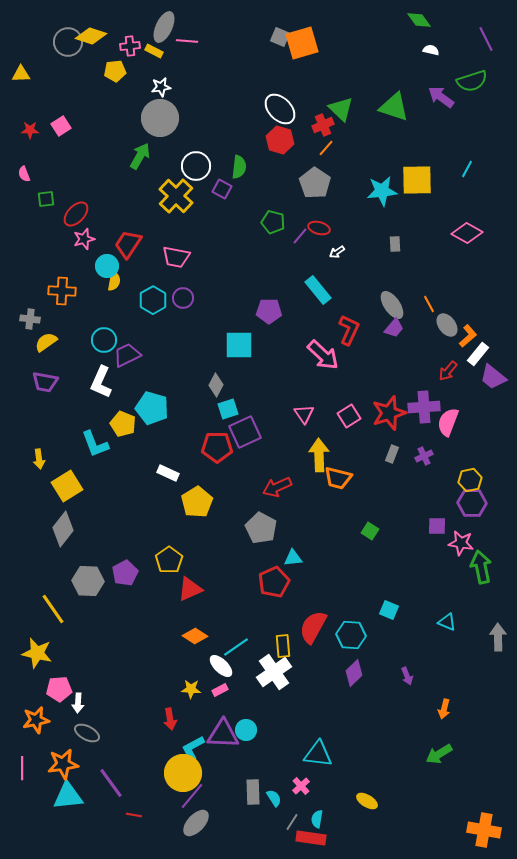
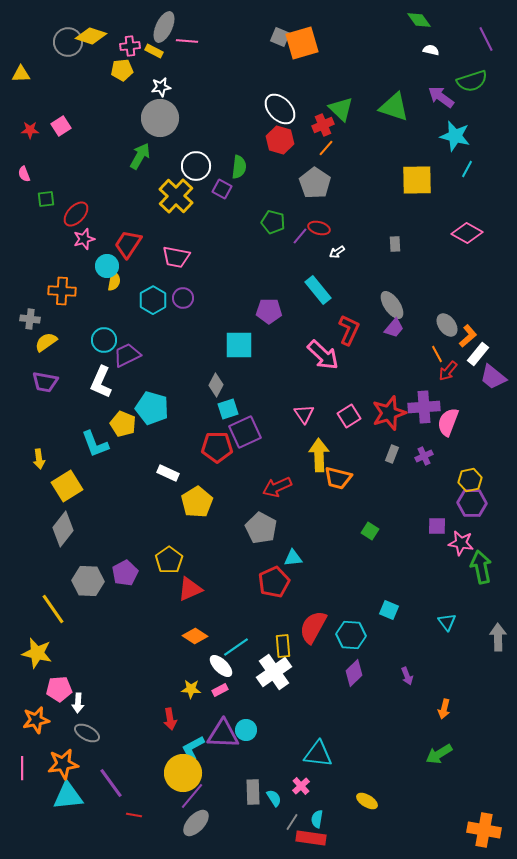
yellow pentagon at (115, 71): moved 7 px right, 1 px up
cyan star at (382, 191): moved 73 px right, 55 px up; rotated 20 degrees clockwise
orange line at (429, 304): moved 8 px right, 50 px down
cyan triangle at (447, 622): rotated 30 degrees clockwise
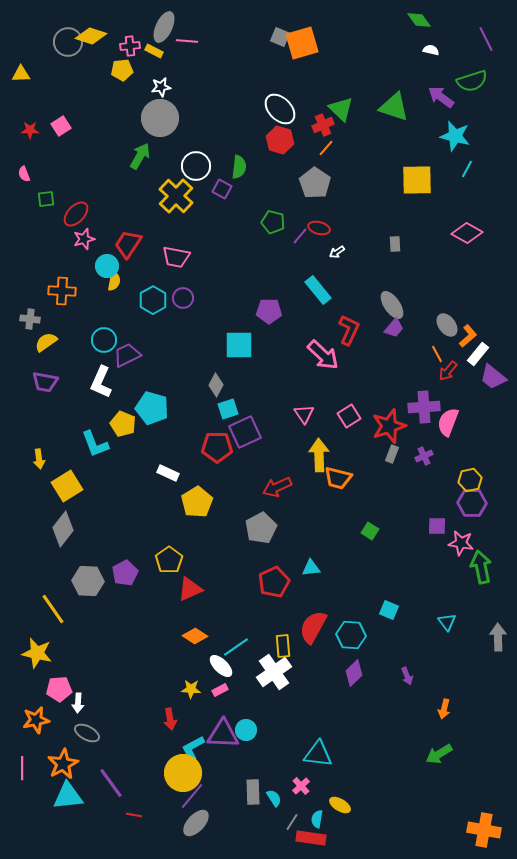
red star at (389, 413): moved 13 px down
gray pentagon at (261, 528): rotated 16 degrees clockwise
cyan triangle at (293, 558): moved 18 px right, 10 px down
orange star at (63, 764): rotated 20 degrees counterclockwise
yellow ellipse at (367, 801): moved 27 px left, 4 px down
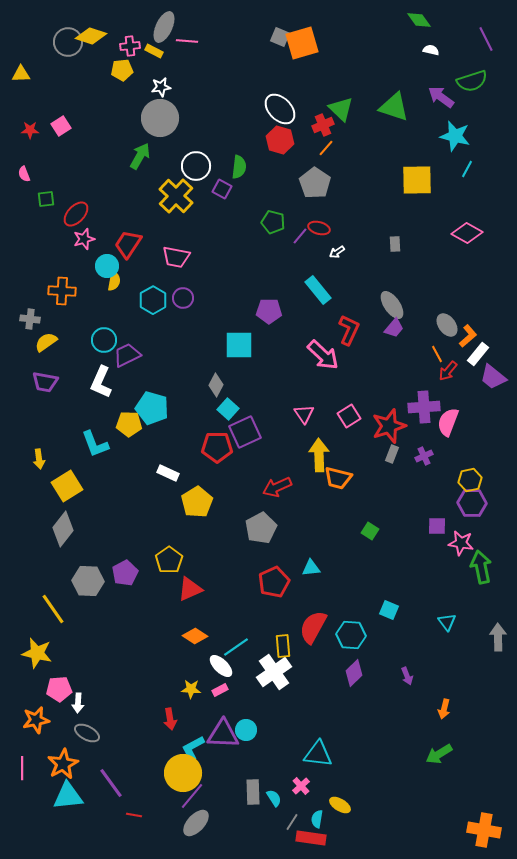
cyan square at (228, 409): rotated 30 degrees counterclockwise
yellow pentagon at (123, 424): moved 6 px right; rotated 20 degrees counterclockwise
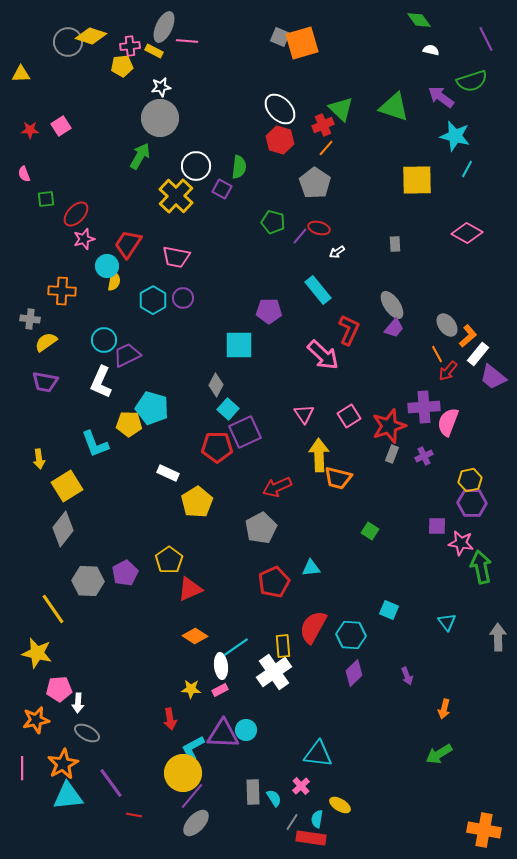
yellow pentagon at (122, 70): moved 4 px up
white ellipse at (221, 666): rotated 40 degrees clockwise
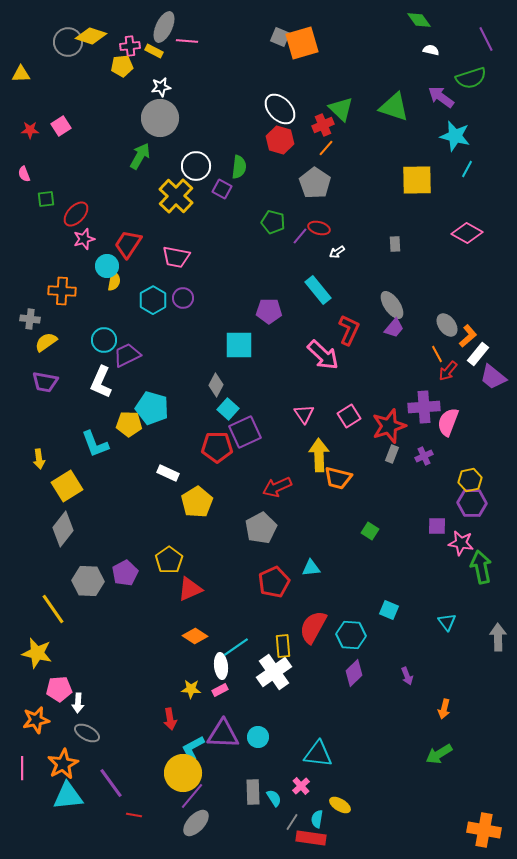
green semicircle at (472, 81): moved 1 px left, 3 px up
cyan circle at (246, 730): moved 12 px right, 7 px down
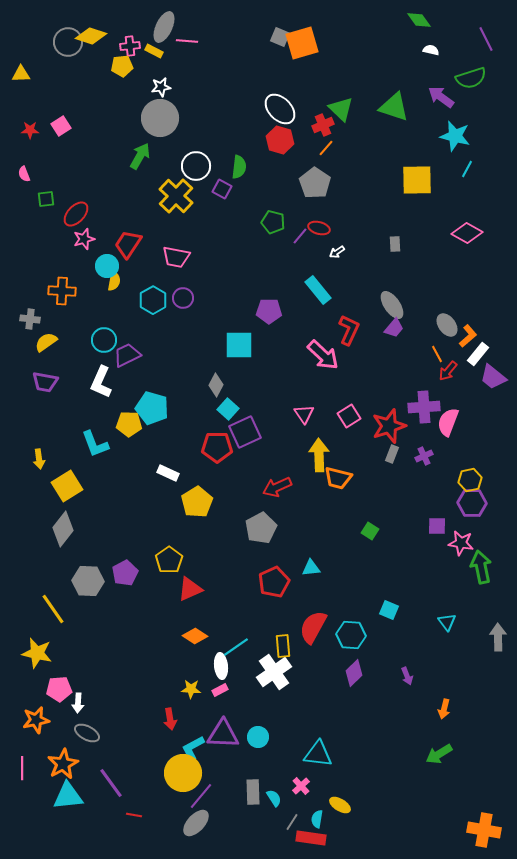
purple line at (192, 796): moved 9 px right
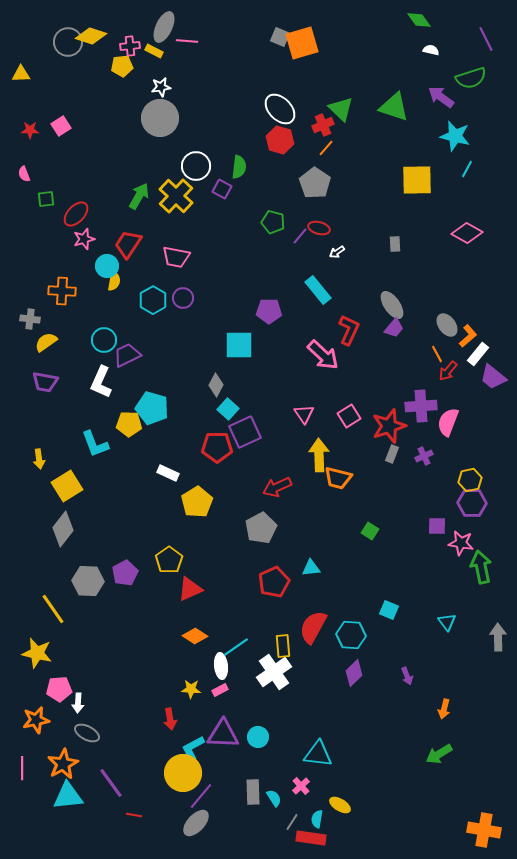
green arrow at (140, 156): moved 1 px left, 40 px down
purple cross at (424, 407): moved 3 px left, 1 px up
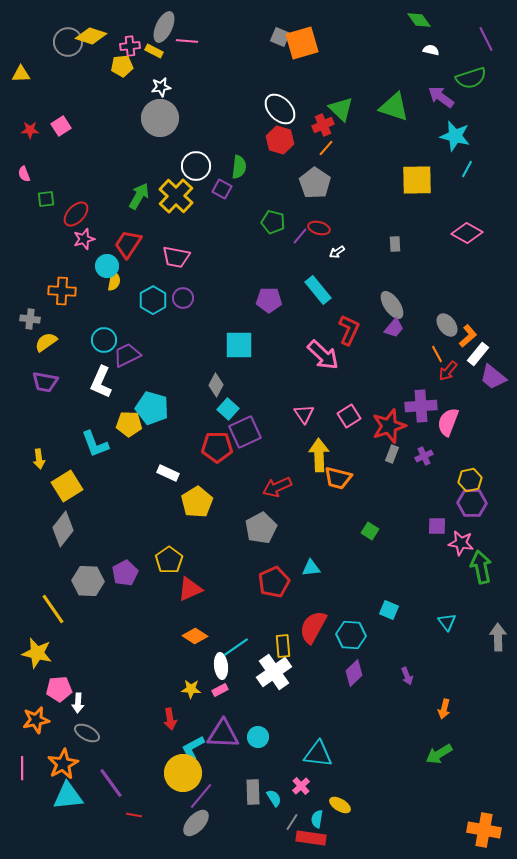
purple pentagon at (269, 311): moved 11 px up
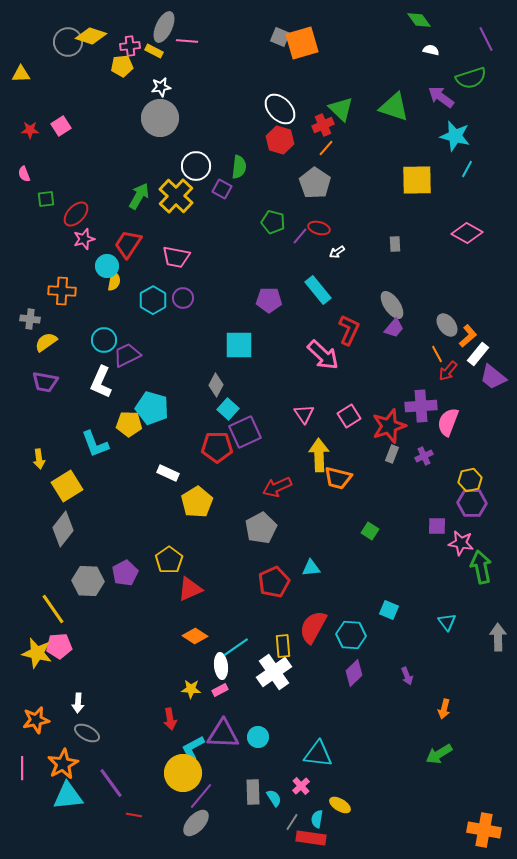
pink pentagon at (59, 689): moved 43 px up
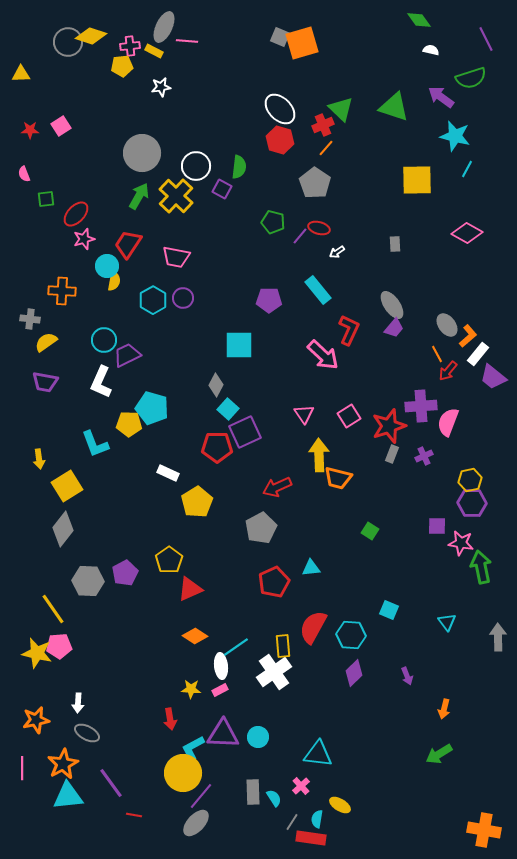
gray circle at (160, 118): moved 18 px left, 35 px down
